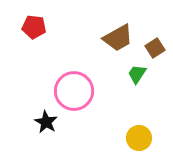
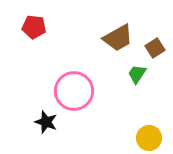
black star: rotated 10 degrees counterclockwise
yellow circle: moved 10 px right
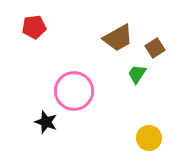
red pentagon: rotated 15 degrees counterclockwise
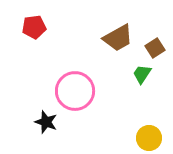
green trapezoid: moved 5 px right
pink circle: moved 1 px right
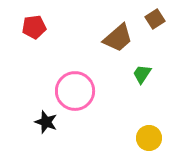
brown trapezoid: rotated 12 degrees counterclockwise
brown square: moved 29 px up
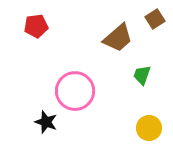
red pentagon: moved 2 px right, 1 px up
green trapezoid: moved 1 px down; rotated 15 degrees counterclockwise
yellow circle: moved 10 px up
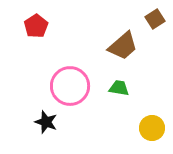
red pentagon: rotated 25 degrees counterclockwise
brown trapezoid: moved 5 px right, 8 px down
green trapezoid: moved 23 px left, 13 px down; rotated 80 degrees clockwise
pink circle: moved 5 px left, 5 px up
yellow circle: moved 3 px right
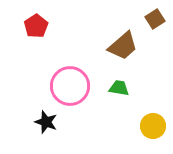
yellow circle: moved 1 px right, 2 px up
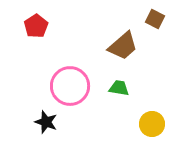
brown square: rotated 30 degrees counterclockwise
yellow circle: moved 1 px left, 2 px up
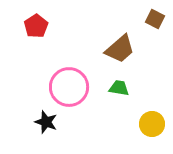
brown trapezoid: moved 3 px left, 3 px down
pink circle: moved 1 px left, 1 px down
